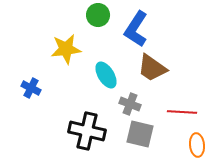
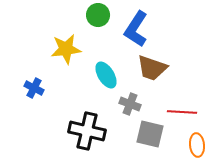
brown trapezoid: rotated 16 degrees counterclockwise
blue cross: moved 3 px right
gray square: moved 10 px right
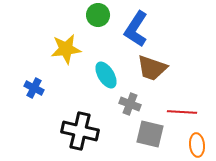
black cross: moved 7 px left
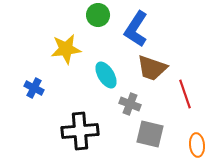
red line: moved 3 px right, 18 px up; rotated 68 degrees clockwise
black cross: rotated 18 degrees counterclockwise
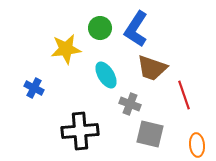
green circle: moved 2 px right, 13 px down
red line: moved 1 px left, 1 px down
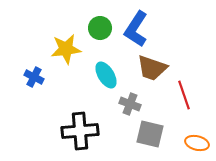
blue cross: moved 11 px up
orange ellipse: moved 2 px up; rotated 70 degrees counterclockwise
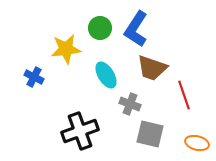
black cross: rotated 15 degrees counterclockwise
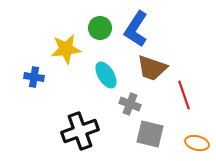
blue cross: rotated 18 degrees counterclockwise
